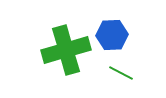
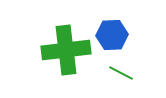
green cross: rotated 9 degrees clockwise
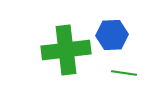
green line: moved 3 px right; rotated 20 degrees counterclockwise
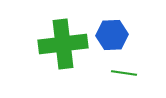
green cross: moved 3 px left, 6 px up
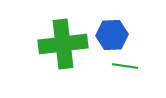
green line: moved 1 px right, 7 px up
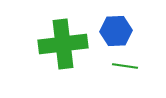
blue hexagon: moved 4 px right, 4 px up
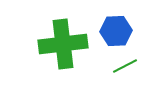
green line: rotated 35 degrees counterclockwise
